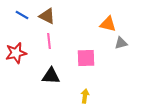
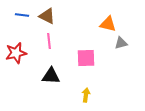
blue line: rotated 24 degrees counterclockwise
yellow arrow: moved 1 px right, 1 px up
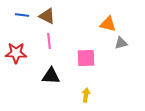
red star: rotated 15 degrees clockwise
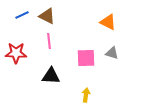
blue line: rotated 32 degrees counterclockwise
orange triangle: moved 2 px up; rotated 12 degrees clockwise
gray triangle: moved 9 px left, 10 px down; rotated 32 degrees clockwise
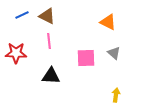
gray triangle: moved 2 px right; rotated 24 degrees clockwise
yellow arrow: moved 30 px right
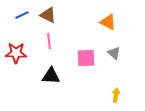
brown triangle: moved 1 px right, 1 px up
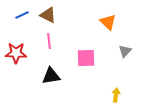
orange triangle: rotated 18 degrees clockwise
gray triangle: moved 11 px right, 2 px up; rotated 32 degrees clockwise
black triangle: rotated 12 degrees counterclockwise
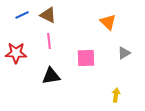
gray triangle: moved 1 px left, 2 px down; rotated 16 degrees clockwise
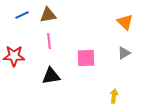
brown triangle: rotated 36 degrees counterclockwise
orange triangle: moved 17 px right
red star: moved 2 px left, 3 px down
yellow arrow: moved 2 px left, 1 px down
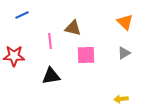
brown triangle: moved 25 px right, 13 px down; rotated 24 degrees clockwise
pink line: moved 1 px right
pink square: moved 3 px up
yellow arrow: moved 7 px right, 3 px down; rotated 104 degrees counterclockwise
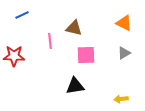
orange triangle: moved 1 px left, 1 px down; rotated 18 degrees counterclockwise
brown triangle: moved 1 px right
black triangle: moved 24 px right, 10 px down
